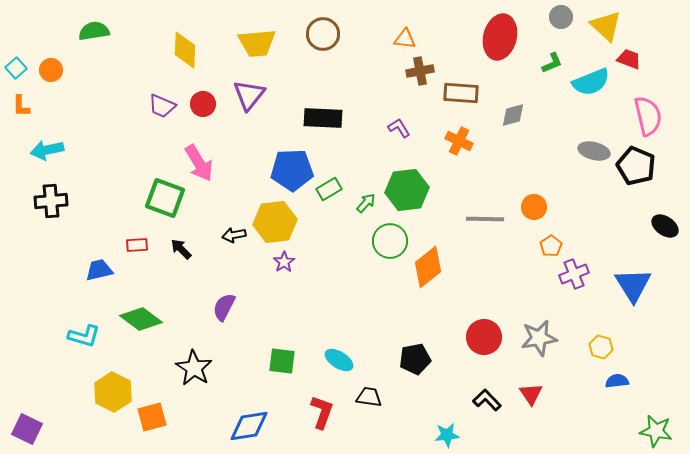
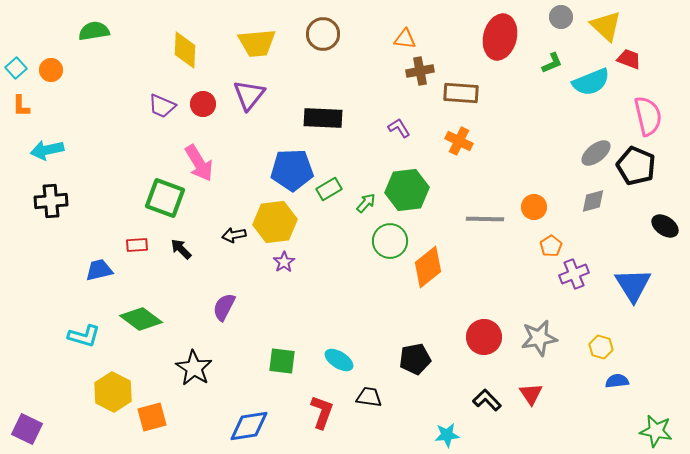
gray diamond at (513, 115): moved 80 px right, 86 px down
gray ellipse at (594, 151): moved 2 px right, 2 px down; rotated 52 degrees counterclockwise
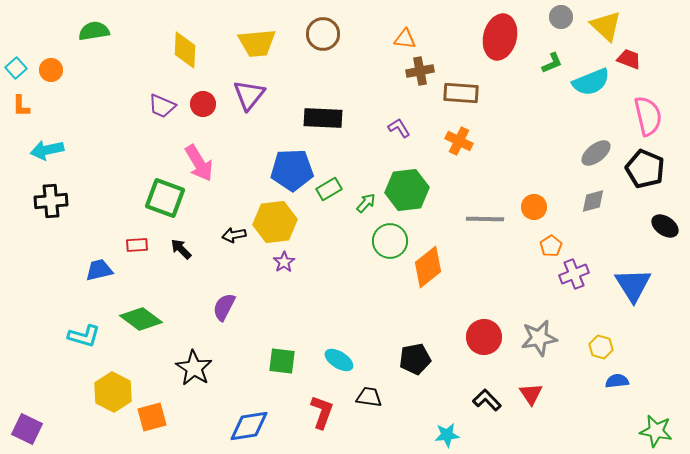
black pentagon at (636, 166): moved 9 px right, 3 px down
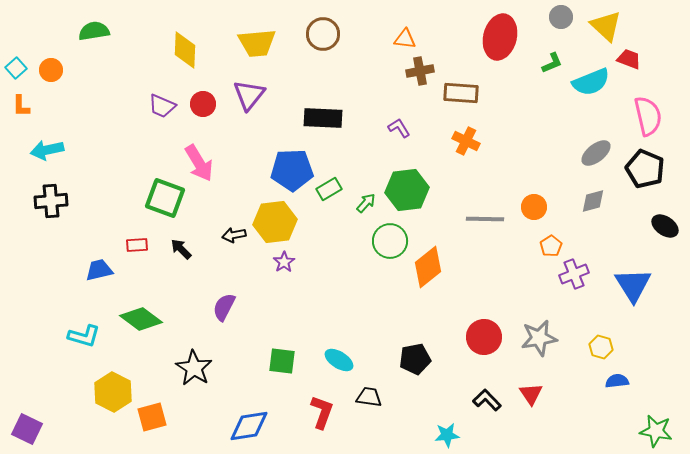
orange cross at (459, 141): moved 7 px right
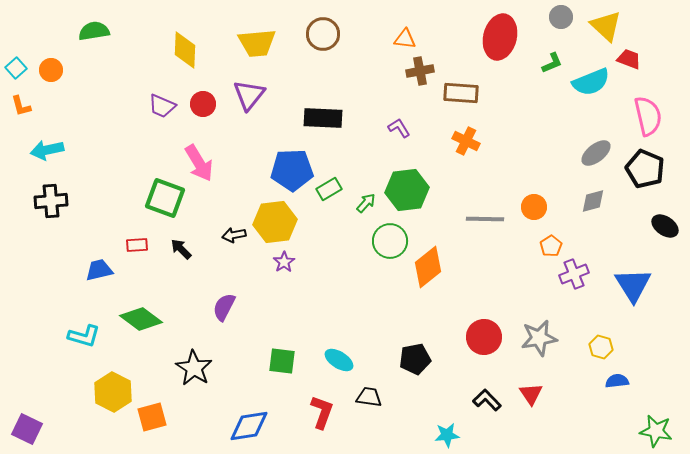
orange L-shape at (21, 106): rotated 15 degrees counterclockwise
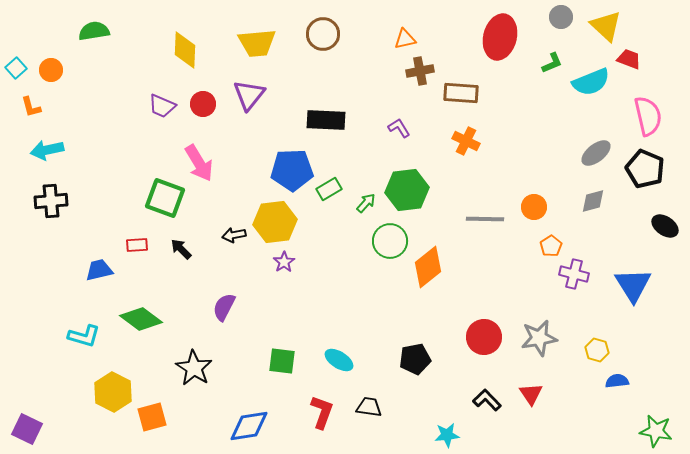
orange triangle at (405, 39): rotated 20 degrees counterclockwise
orange L-shape at (21, 106): moved 10 px right, 1 px down
black rectangle at (323, 118): moved 3 px right, 2 px down
purple cross at (574, 274): rotated 36 degrees clockwise
yellow hexagon at (601, 347): moved 4 px left, 3 px down
black trapezoid at (369, 397): moved 10 px down
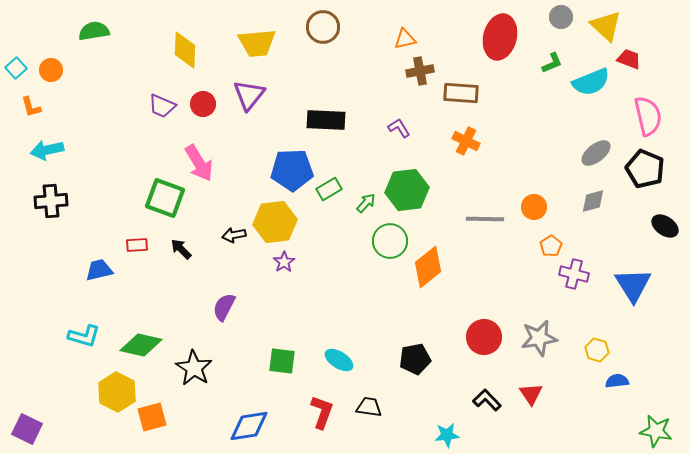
brown circle at (323, 34): moved 7 px up
green diamond at (141, 319): moved 26 px down; rotated 24 degrees counterclockwise
yellow hexagon at (113, 392): moved 4 px right
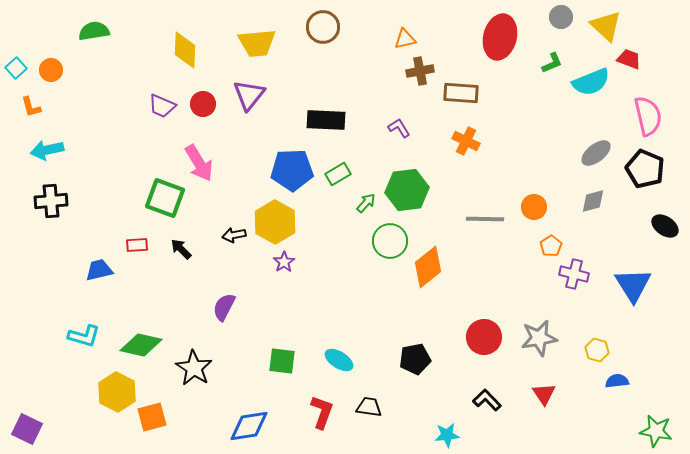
green rectangle at (329, 189): moved 9 px right, 15 px up
yellow hexagon at (275, 222): rotated 24 degrees counterclockwise
red triangle at (531, 394): moved 13 px right
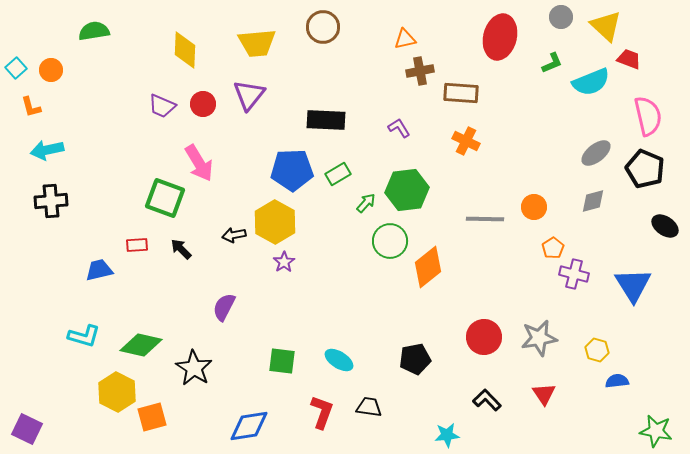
orange pentagon at (551, 246): moved 2 px right, 2 px down
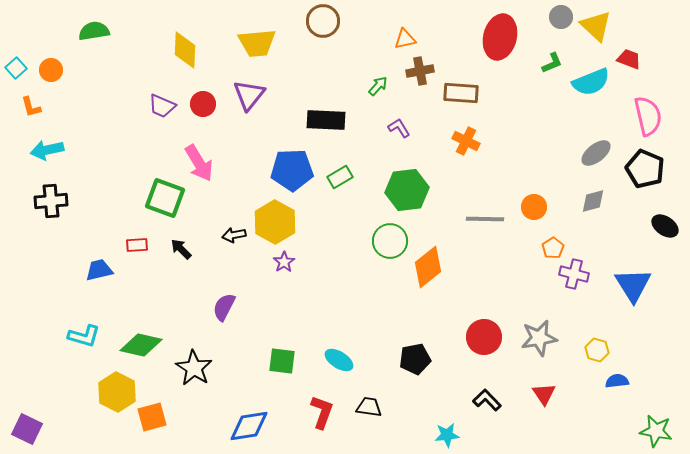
yellow triangle at (606, 26): moved 10 px left
brown circle at (323, 27): moved 6 px up
green rectangle at (338, 174): moved 2 px right, 3 px down
green arrow at (366, 203): moved 12 px right, 117 px up
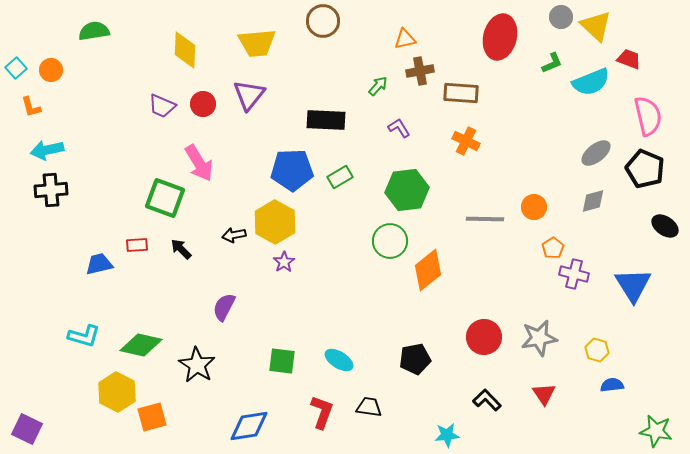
black cross at (51, 201): moved 11 px up
orange diamond at (428, 267): moved 3 px down
blue trapezoid at (99, 270): moved 6 px up
black star at (194, 368): moved 3 px right, 3 px up
blue semicircle at (617, 381): moved 5 px left, 4 px down
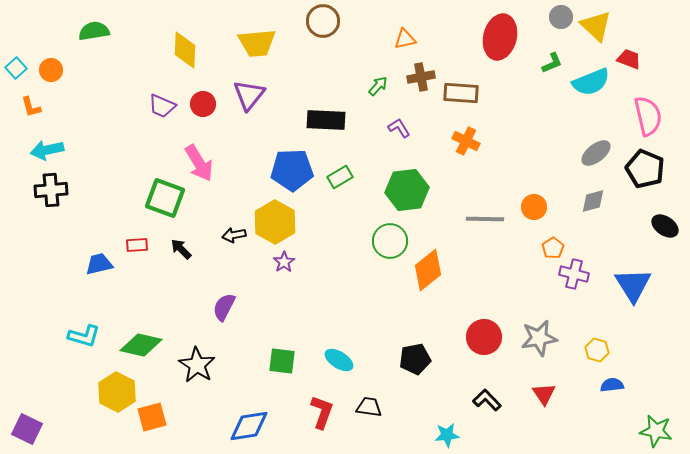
brown cross at (420, 71): moved 1 px right, 6 px down
